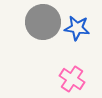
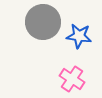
blue star: moved 2 px right, 8 px down
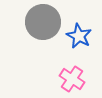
blue star: rotated 20 degrees clockwise
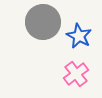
pink cross: moved 4 px right, 5 px up; rotated 20 degrees clockwise
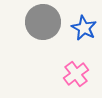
blue star: moved 5 px right, 8 px up
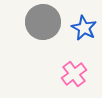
pink cross: moved 2 px left
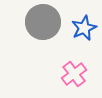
blue star: rotated 20 degrees clockwise
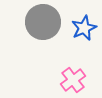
pink cross: moved 1 px left, 6 px down
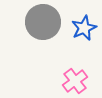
pink cross: moved 2 px right, 1 px down
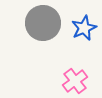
gray circle: moved 1 px down
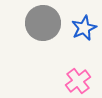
pink cross: moved 3 px right
